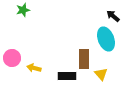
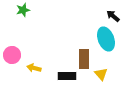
pink circle: moved 3 px up
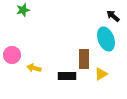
yellow triangle: rotated 40 degrees clockwise
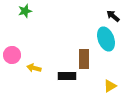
green star: moved 2 px right, 1 px down
yellow triangle: moved 9 px right, 12 px down
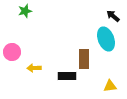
pink circle: moved 3 px up
yellow arrow: rotated 16 degrees counterclockwise
yellow triangle: rotated 24 degrees clockwise
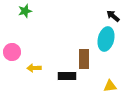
cyan ellipse: rotated 35 degrees clockwise
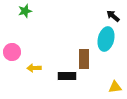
yellow triangle: moved 5 px right, 1 px down
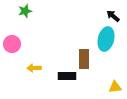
pink circle: moved 8 px up
